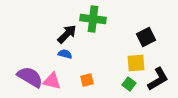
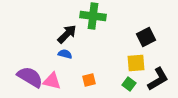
green cross: moved 3 px up
orange square: moved 2 px right
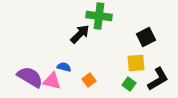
green cross: moved 6 px right
black arrow: moved 13 px right
blue semicircle: moved 1 px left, 13 px down
orange square: rotated 24 degrees counterclockwise
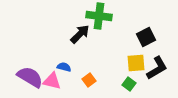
black L-shape: moved 1 px left, 11 px up
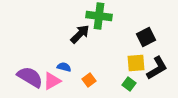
pink triangle: rotated 42 degrees counterclockwise
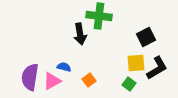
black arrow: rotated 125 degrees clockwise
purple semicircle: rotated 112 degrees counterclockwise
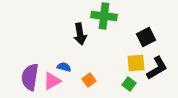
green cross: moved 5 px right
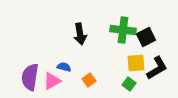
green cross: moved 19 px right, 14 px down
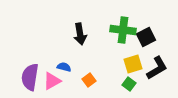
yellow square: moved 3 px left, 1 px down; rotated 12 degrees counterclockwise
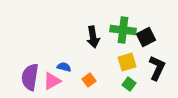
black arrow: moved 13 px right, 3 px down
yellow square: moved 6 px left, 2 px up
black L-shape: rotated 35 degrees counterclockwise
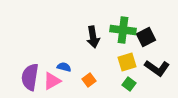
black L-shape: rotated 100 degrees clockwise
